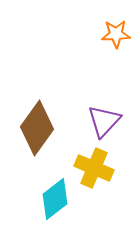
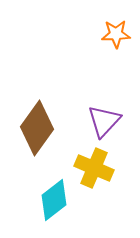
cyan diamond: moved 1 px left, 1 px down
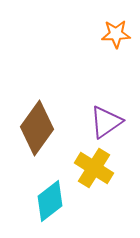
purple triangle: moved 2 px right, 1 px down; rotated 12 degrees clockwise
yellow cross: rotated 9 degrees clockwise
cyan diamond: moved 4 px left, 1 px down
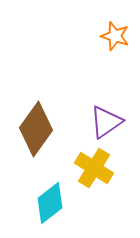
orange star: moved 1 px left, 2 px down; rotated 20 degrees clockwise
brown diamond: moved 1 px left, 1 px down
cyan diamond: moved 2 px down
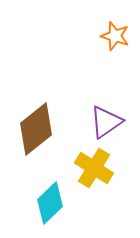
brown diamond: rotated 16 degrees clockwise
cyan diamond: rotated 6 degrees counterclockwise
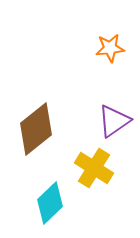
orange star: moved 5 px left, 12 px down; rotated 24 degrees counterclockwise
purple triangle: moved 8 px right, 1 px up
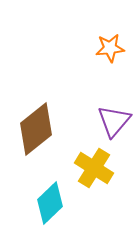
purple triangle: rotated 15 degrees counterclockwise
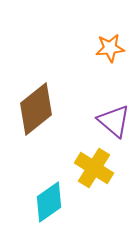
purple triangle: rotated 30 degrees counterclockwise
brown diamond: moved 20 px up
cyan diamond: moved 1 px left, 1 px up; rotated 9 degrees clockwise
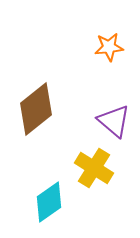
orange star: moved 1 px left, 1 px up
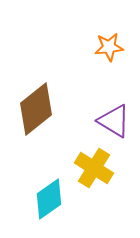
purple triangle: rotated 9 degrees counterclockwise
cyan diamond: moved 3 px up
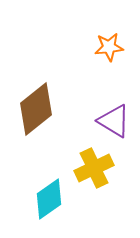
yellow cross: rotated 33 degrees clockwise
